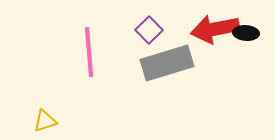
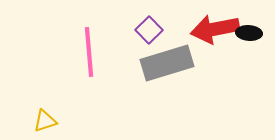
black ellipse: moved 3 px right
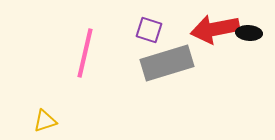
purple square: rotated 28 degrees counterclockwise
pink line: moved 4 px left, 1 px down; rotated 18 degrees clockwise
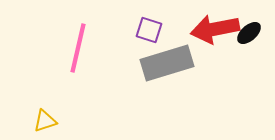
black ellipse: rotated 45 degrees counterclockwise
pink line: moved 7 px left, 5 px up
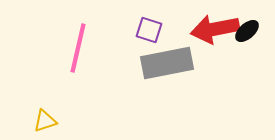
black ellipse: moved 2 px left, 2 px up
gray rectangle: rotated 6 degrees clockwise
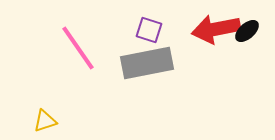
red arrow: moved 1 px right
pink line: rotated 48 degrees counterclockwise
gray rectangle: moved 20 px left
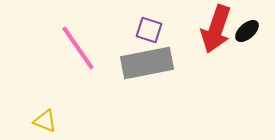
red arrow: rotated 60 degrees counterclockwise
yellow triangle: rotated 40 degrees clockwise
